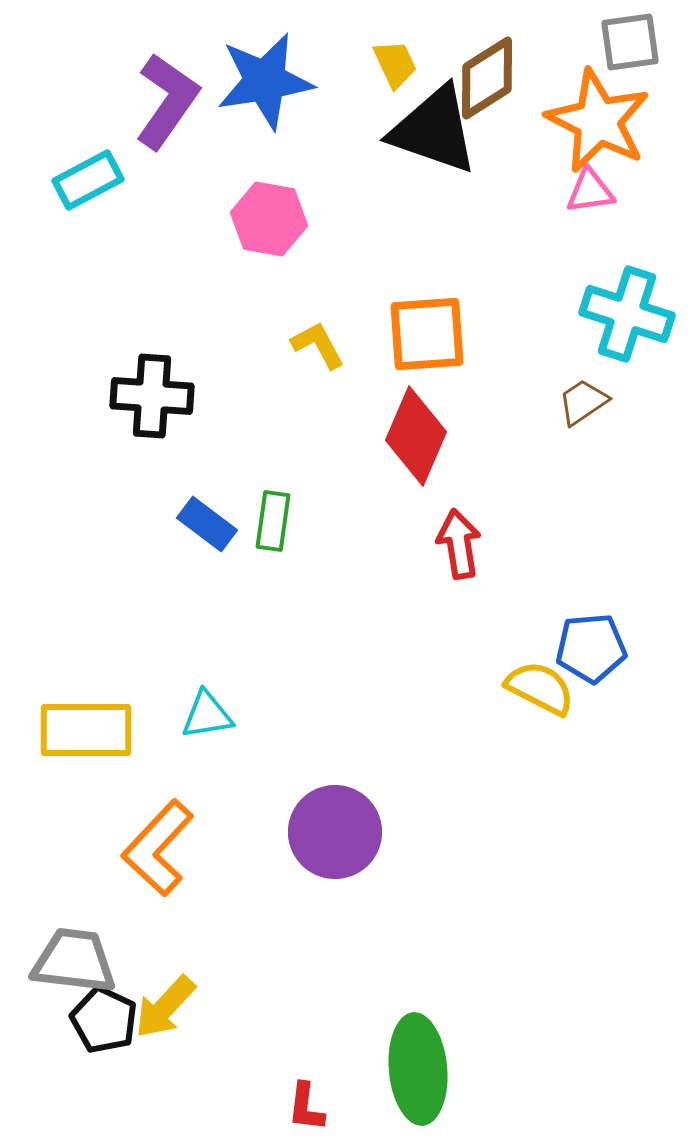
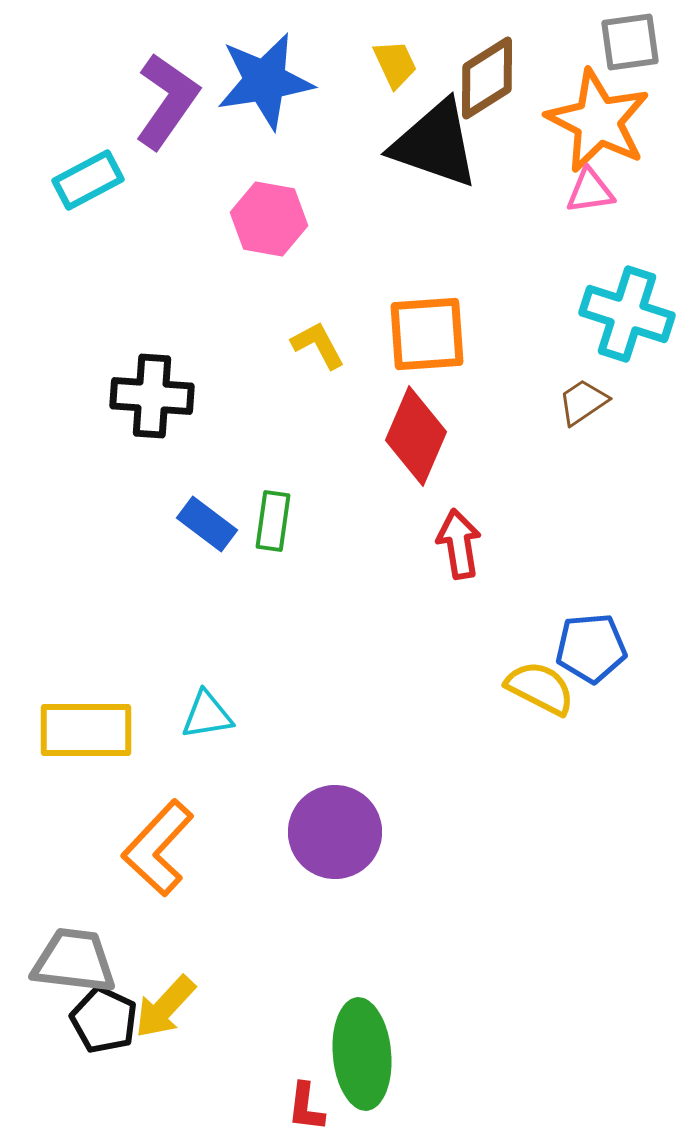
black triangle: moved 1 px right, 14 px down
green ellipse: moved 56 px left, 15 px up
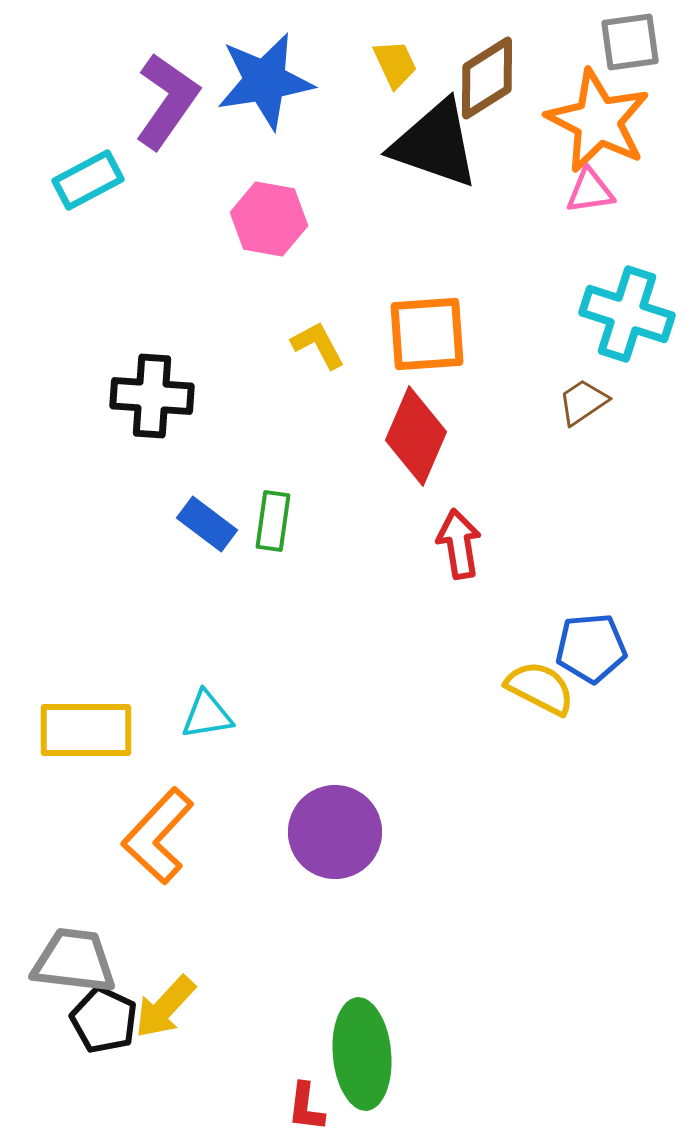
orange L-shape: moved 12 px up
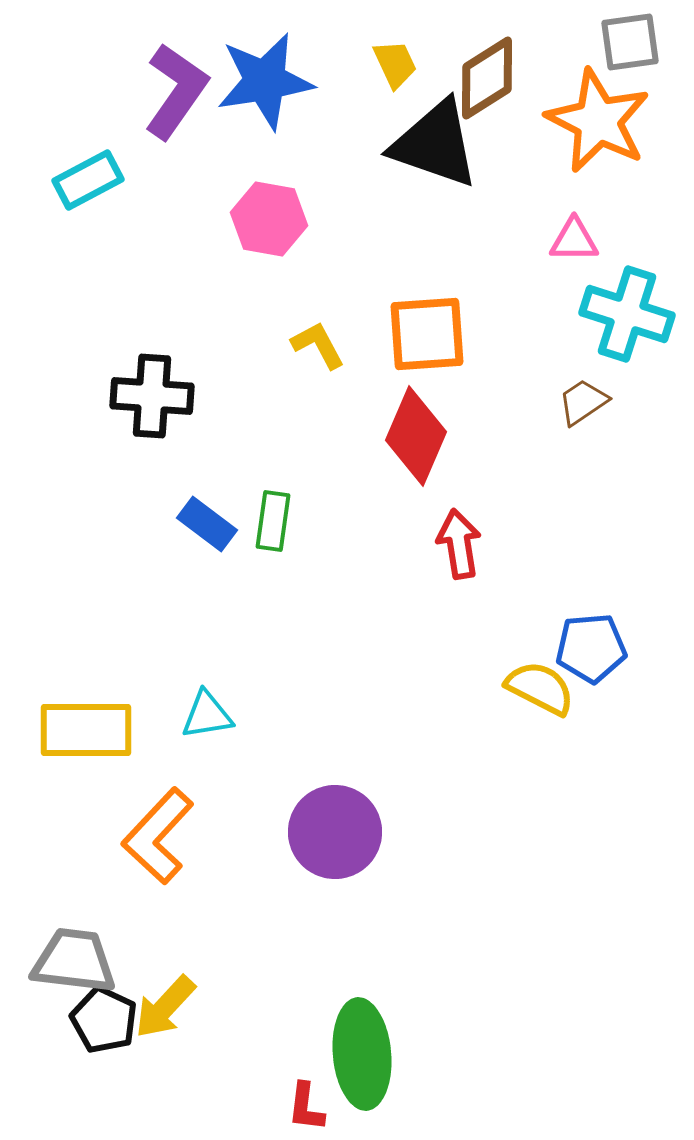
purple L-shape: moved 9 px right, 10 px up
pink triangle: moved 16 px left, 49 px down; rotated 8 degrees clockwise
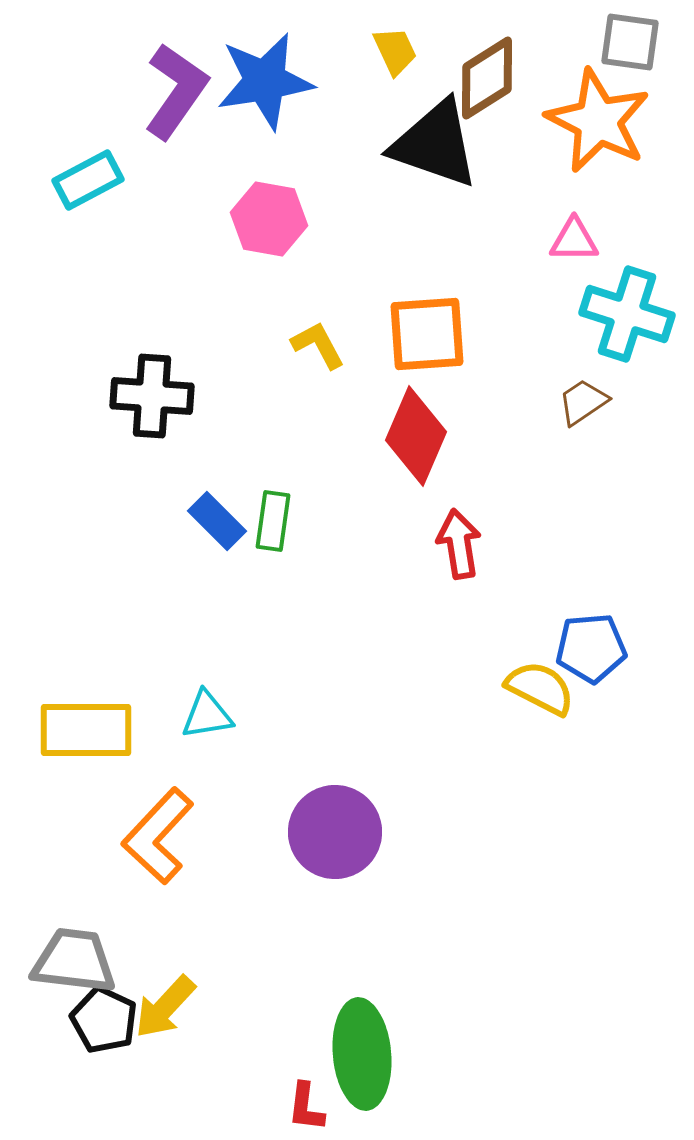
gray square: rotated 16 degrees clockwise
yellow trapezoid: moved 13 px up
blue rectangle: moved 10 px right, 3 px up; rotated 8 degrees clockwise
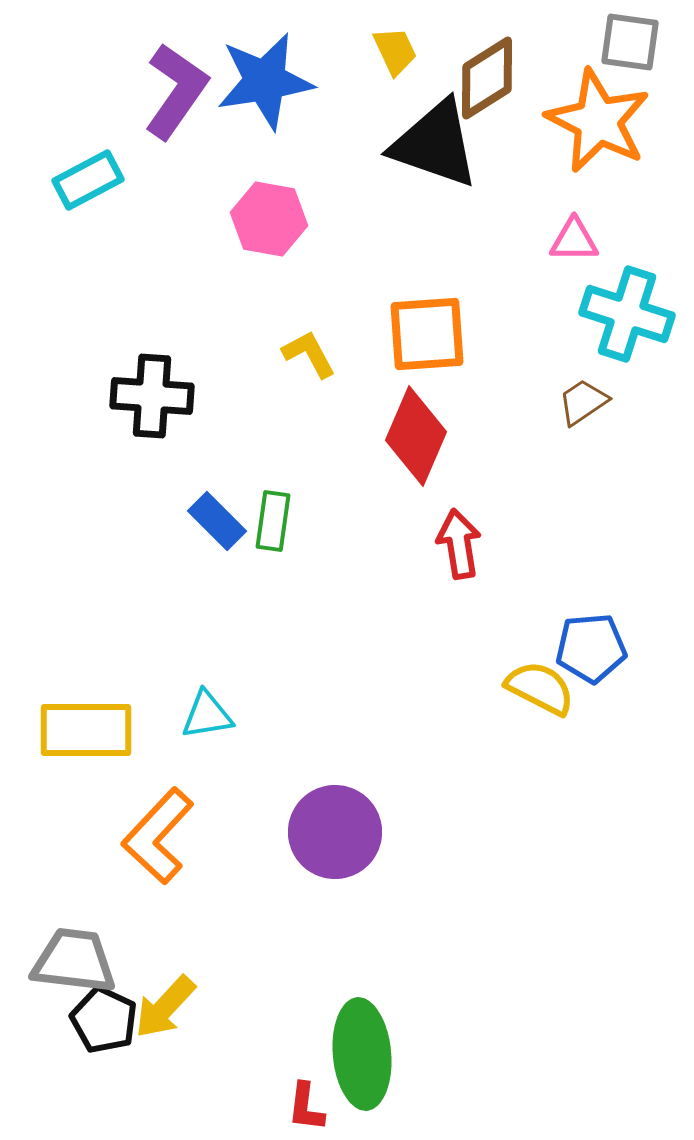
yellow L-shape: moved 9 px left, 9 px down
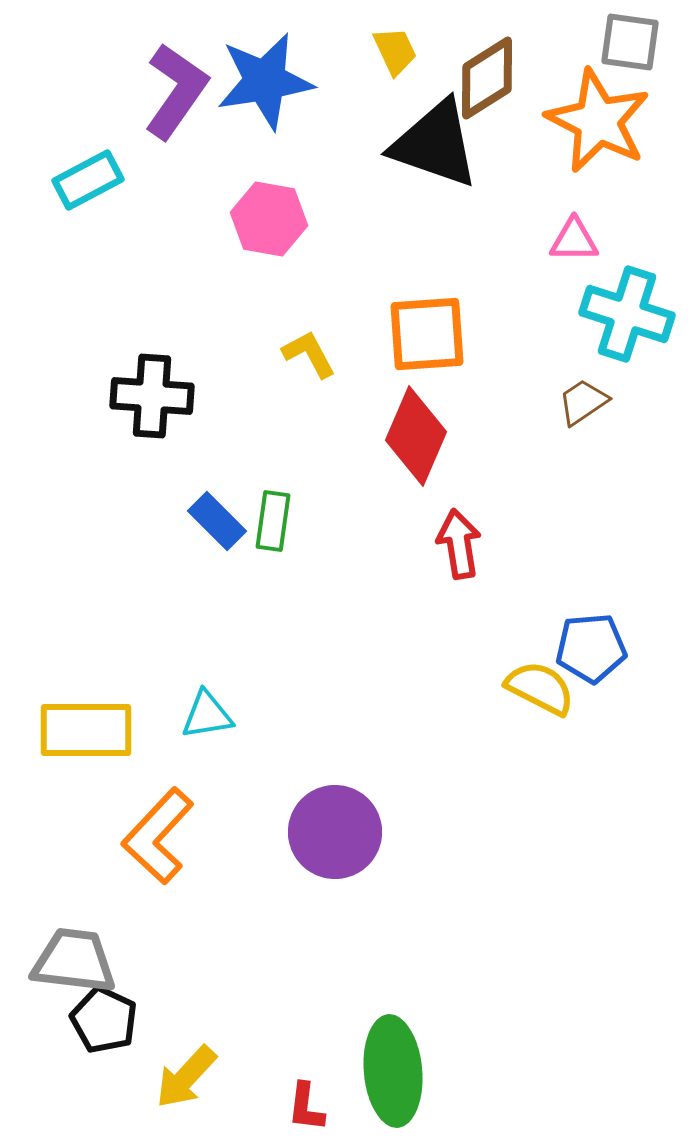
yellow arrow: moved 21 px right, 70 px down
green ellipse: moved 31 px right, 17 px down
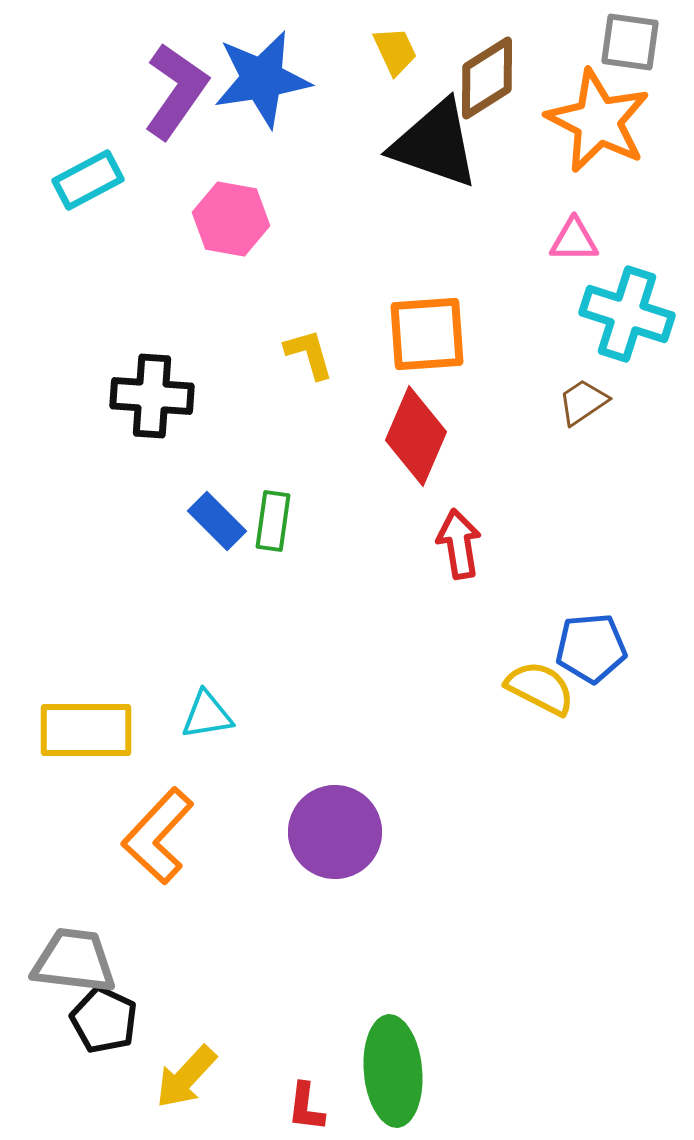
blue star: moved 3 px left, 2 px up
pink hexagon: moved 38 px left
yellow L-shape: rotated 12 degrees clockwise
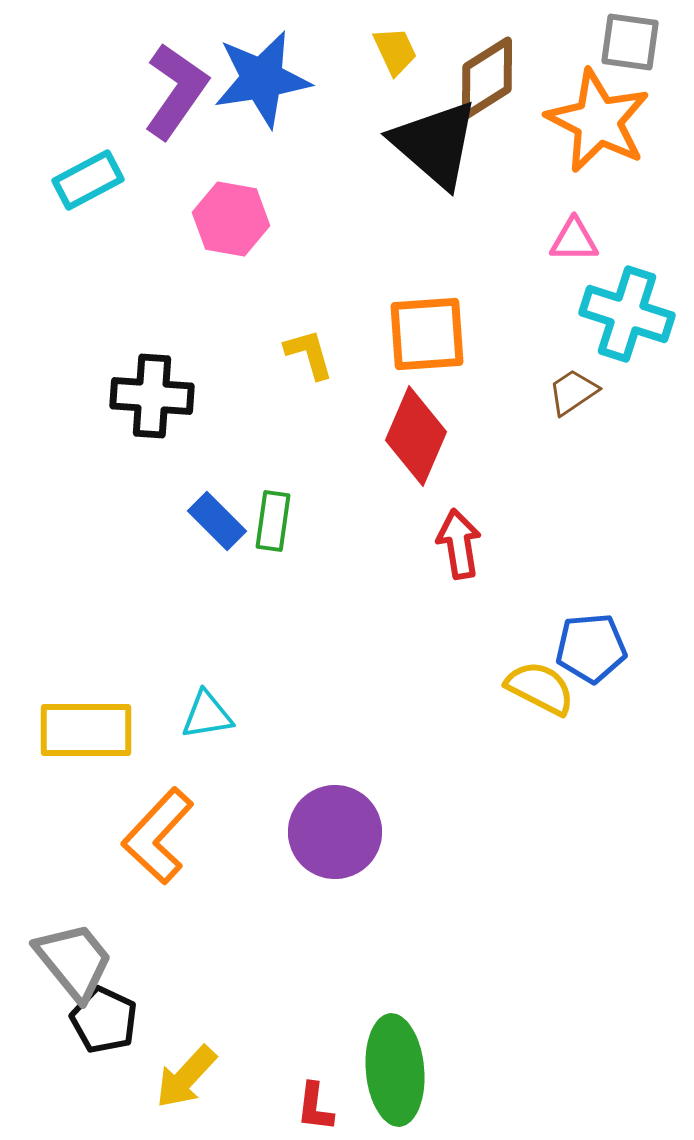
black triangle: rotated 22 degrees clockwise
brown trapezoid: moved 10 px left, 10 px up
gray trapezoid: rotated 44 degrees clockwise
green ellipse: moved 2 px right, 1 px up
red L-shape: moved 9 px right
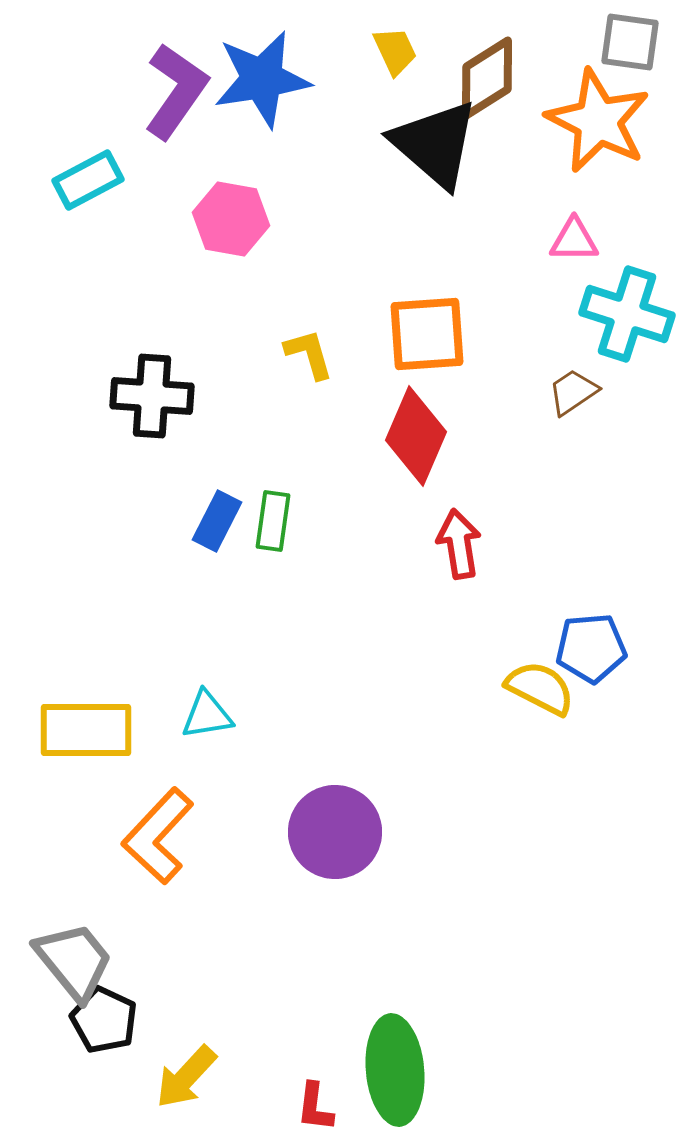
blue rectangle: rotated 72 degrees clockwise
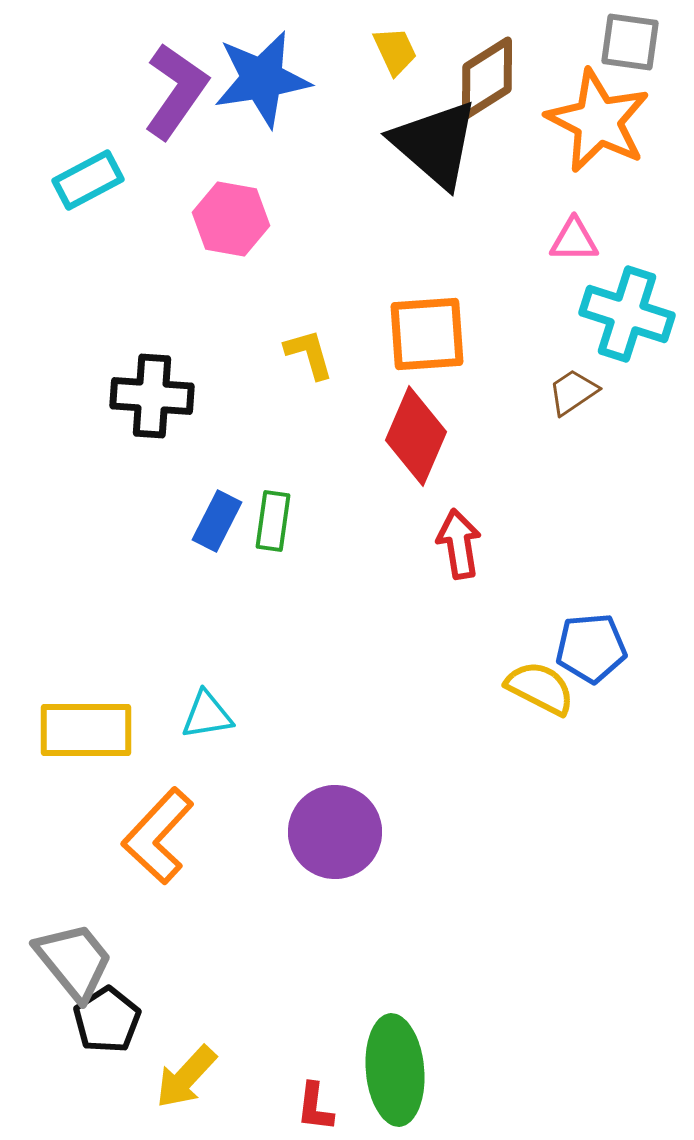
black pentagon: moved 3 px right; rotated 14 degrees clockwise
